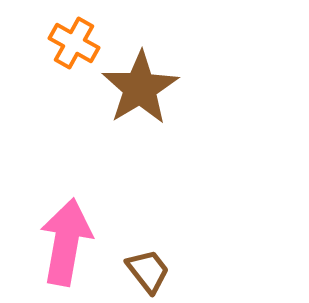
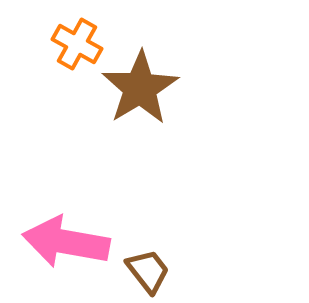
orange cross: moved 3 px right, 1 px down
pink arrow: rotated 90 degrees counterclockwise
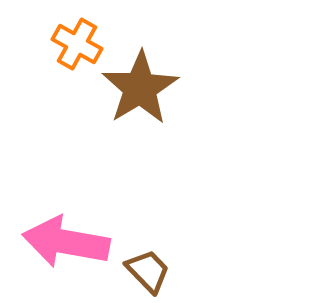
brown trapezoid: rotated 6 degrees counterclockwise
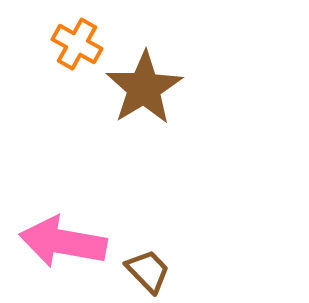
brown star: moved 4 px right
pink arrow: moved 3 px left
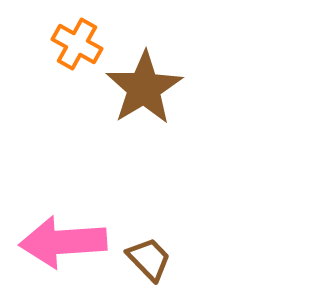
pink arrow: rotated 14 degrees counterclockwise
brown trapezoid: moved 1 px right, 12 px up
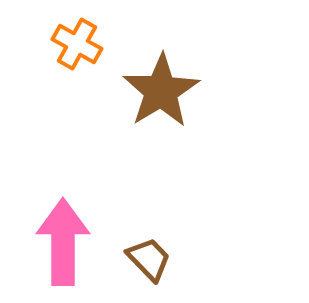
brown star: moved 17 px right, 3 px down
pink arrow: rotated 94 degrees clockwise
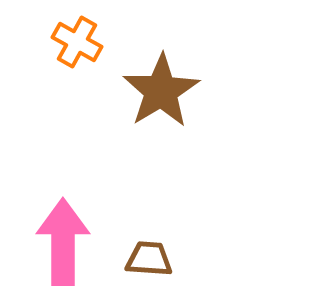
orange cross: moved 2 px up
brown trapezoid: rotated 42 degrees counterclockwise
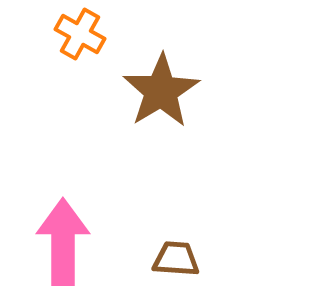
orange cross: moved 3 px right, 8 px up
brown trapezoid: moved 27 px right
